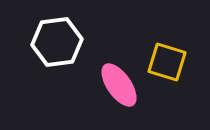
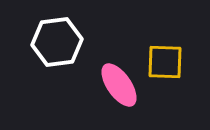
yellow square: moved 2 px left; rotated 15 degrees counterclockwise
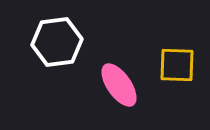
yellow square: moved 12 px right, 3 px down
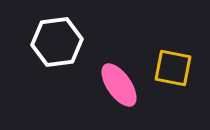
yellow square: moved 4 px left, 3 px down; rotated 9 degrees clockwise
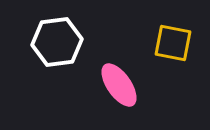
yellow square: moved 25 px up
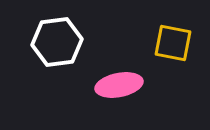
pink ellipse: rotated 66 degrees counterclockwise
